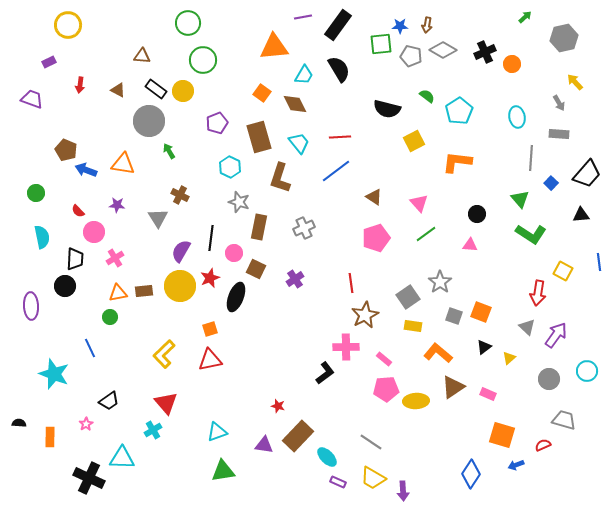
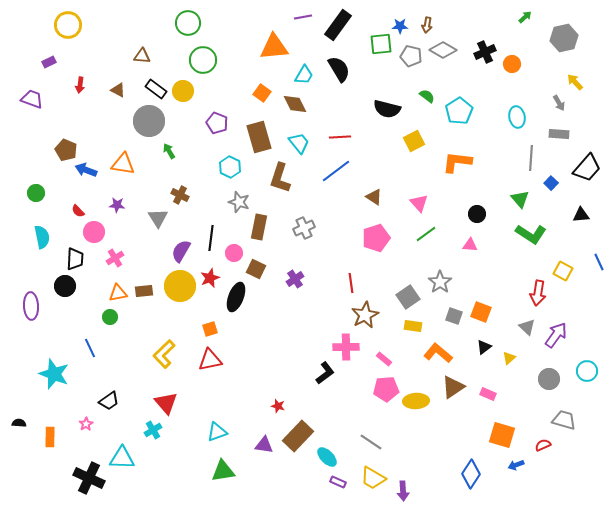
purple pentagon at (217, 123): rotated 30 degrees counterclockwise
black trapezoid at (587, 174): moved 6 px up
blue line at (599, 262): rotated 18 degrees counterclockwise
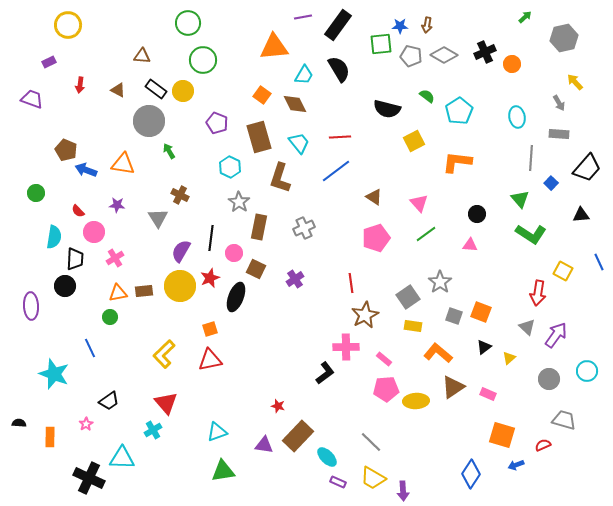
gray diamond at (443, 50): moved 1 px right, 5 px down
orange square at (262, 93): moved 2 px down
gray star at (239, 202): rotated 15 degrees clockwise
cyan semicircle at (42, 237): moved 12 px right; rotated 20 degrees clockwise
gray line at (371, 442): rotated 10 degrees clockwise
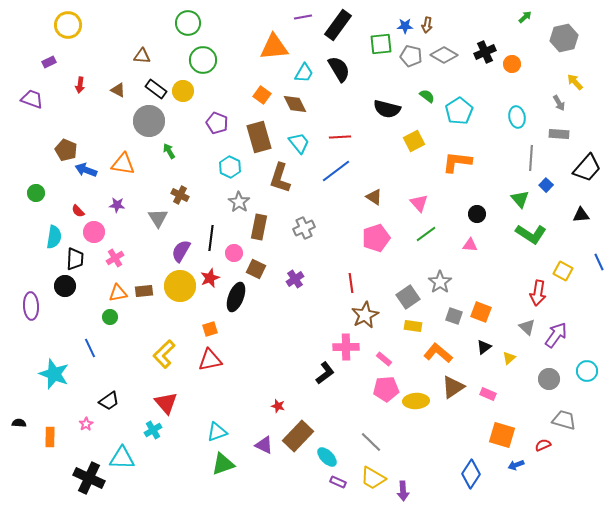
blue star at (400, 26): moved 5 px right
cyan trapezoid at (304, 75): moved 2 px up
blue square at (551, 183): moved 5 px left, 2 px down
purple triangle at (264, 445): rotated 18 degrees clockwise
green triangle at (223, 471): moved 7 px up; rotated 10 degrees counterclockwise
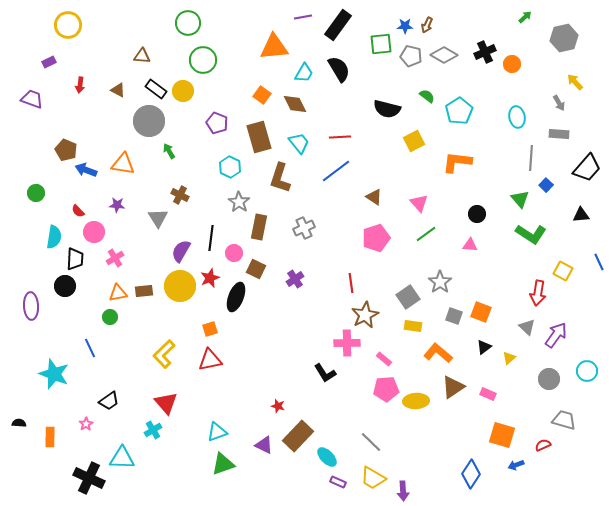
brown arrow at (427, 25): rotated 14 degrees clockwise
pink cross at (346, 347): moved 1 px right, 4 px up
black L-shape at (325, 373): rotated 95 degrees clockwise
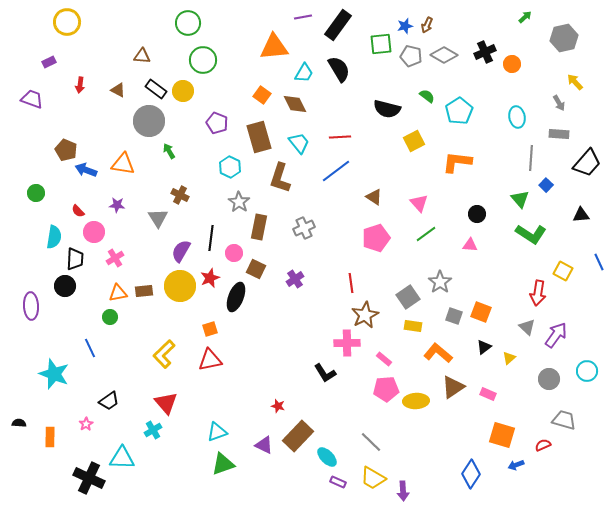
yellow circle at (68, 25): moved 1 px left, 3 px up
blue star at (405, 26): rotated 14 degrees counterclockwise
black trapezoid at (587, 168): moved 5 px up
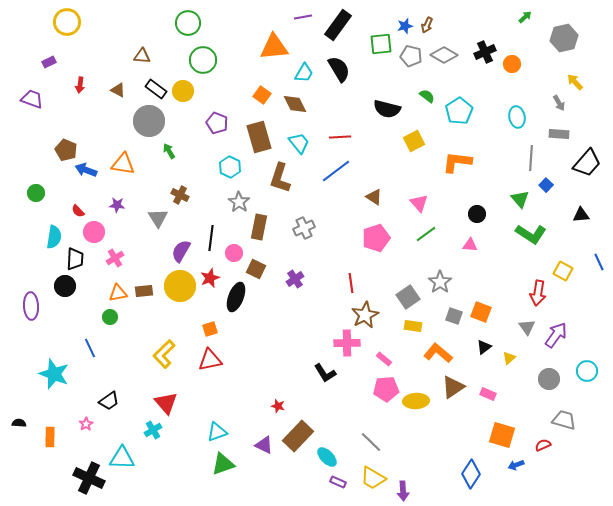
gray triangle at (527, 327): rotated 12 degrees clockwise
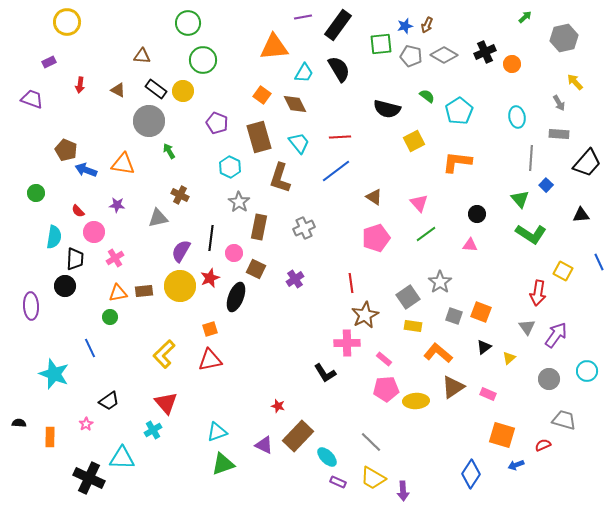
gray triangle at (158, 218): rotated 50 degrees clockwise
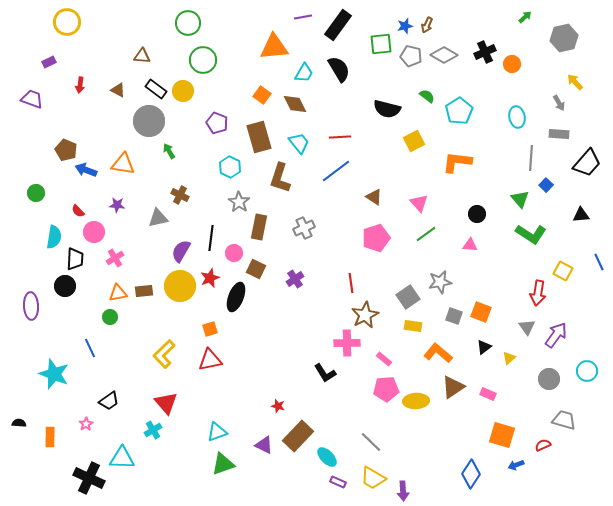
gray star at (440, 282): rotated 25 degrees clockwise
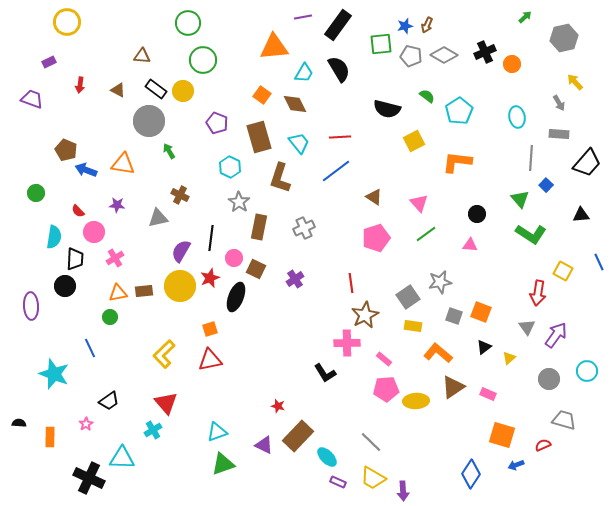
pink circle at (234, 253): moved 5 px down
